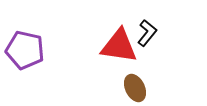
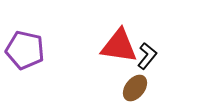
black L-shape: moved 23 px down
brown ellipse: rotated 64 degrees clockwise
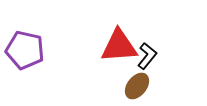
red triangle: rotated 12 degrees counterclockwise
brown ellipse: moved 2 px right, 2 px up
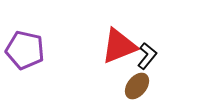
red triangle: rotated 18 degrees counterclockwise
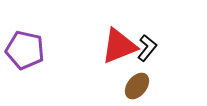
black L-shape: moved 8 px up
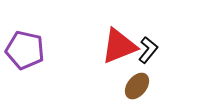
black L-shape: moved 1 px right, 2 px down
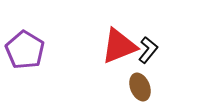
purple pentagon: rotated 18 degrees clockwise
brown ellipse: moved 3 px right, 1 px down; rotated 60 degrees counterclockwise
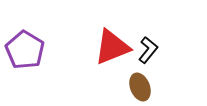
red triangle: moved 7 px left, 1 px down
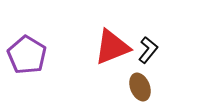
purple pentagon: moved 2 px right, 5 px down
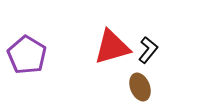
red triangle: rotated 6 degrees clockwise
